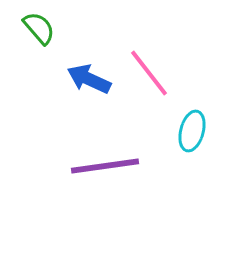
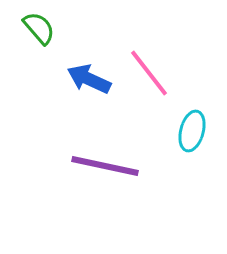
purple line: rotated 20 degrees clockwise
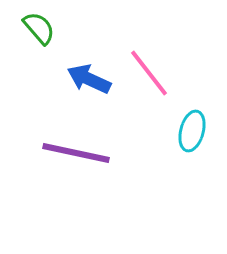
purple line: moved 29 px left, 13 px up
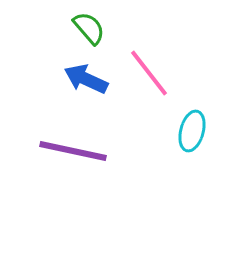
green semicircle: moved 50 px right
blue arrow: moved 3 px left
purple line: moved 3 px left, 2 px up
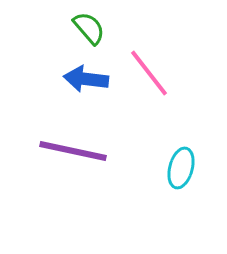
blue arrow: rotated 18 degrees counterclockwise
cyan ellipse: moved 11 px left, 37 px down
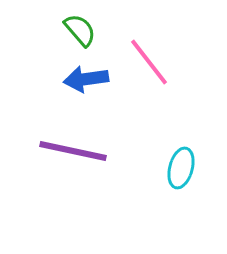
green semicircle: moved 9 px left, 2 px down
pink line: moved 11 px up
blue arrow: rotated 15 degrees counterclockwise
